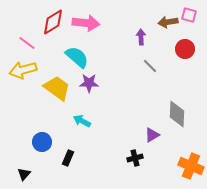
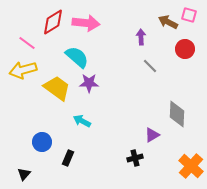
brown arrow: rotated 36 degrees clockwise
orange cross: rotated 20 degrees clockwise
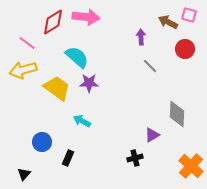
pink arrow: moved 6 px up
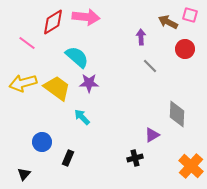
pink square: moved 1 px right
yellow arrow: moved 13 px down
cyan arrow: moved 4 px up; rotated 18 degrees clockwise
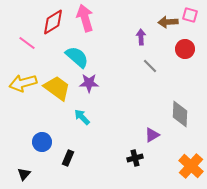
pink arrow: moved 1 px left, 1 px down; rotated 112 degrees counterclockwise
brown arrow: rotated 30 degrees counterclockwise
gray diamond: moved 3 px right
